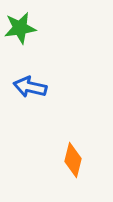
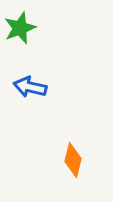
green star: rotated 12 degrees counterclockwise
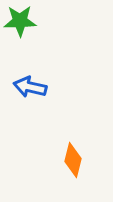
green star: moved 7 px up; rotated 20 degrees clockwise
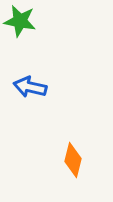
green star: rotated 12 degrees clockwise
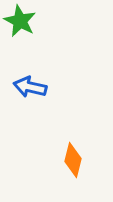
green star: rotated 16 degrees clockwise
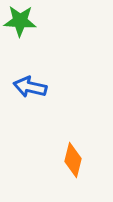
green star: rotated 24 degrees counterclockwise
